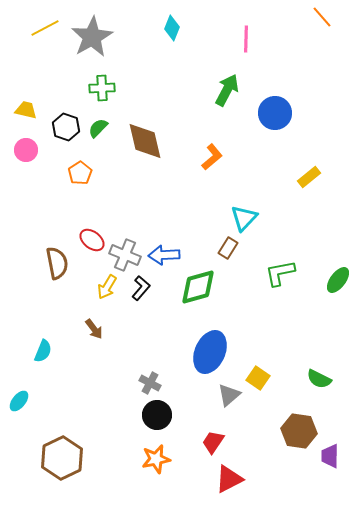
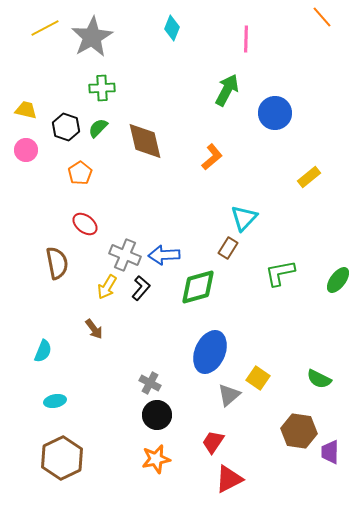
red ellipse at (92, 240): moved 7 px left, 16 px up
cyan ellipse at (19, 401): moved 36 px right; rotated 40 degrees clockwise
purple trapezoid at (330, 456): moved 4 px up
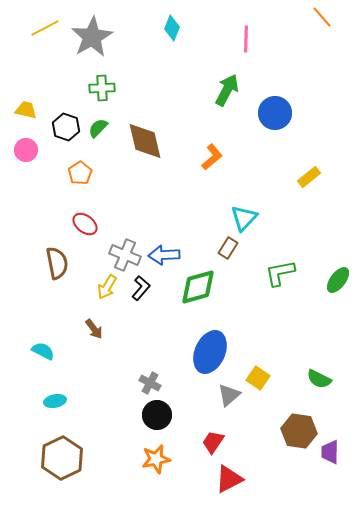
cyan semicircle at (43, 351): rotated 85 degrees counterclockwise
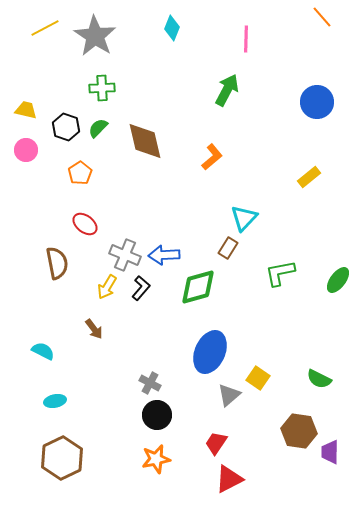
gray star at (92, 37): moved 3 px right, 1 px up; rotated 9 degrees counterclockwise
blue circle at (275, 113): moved 42 px right, 11 px up
red trapezoid at (213, 442): moved 3 px right, 1 px down
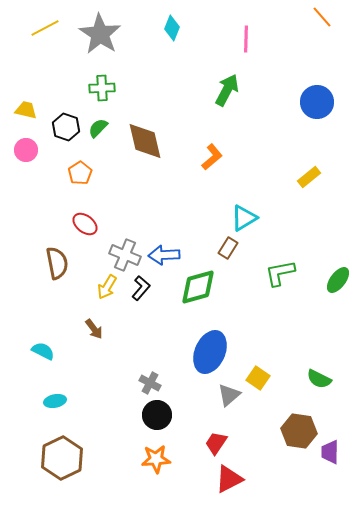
gray star at (95, 36): moved 5 px right, 2 px up
cyan triangle at (244, 218): rotated 16 degrees clockwise
orange star at (156, 459): rotated 8 degrees clockwise
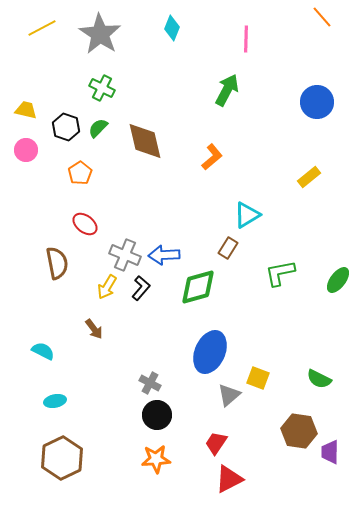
yellow line at (45, 28): moved 3 px left
green cross at (102, 88): rotated 30 degrees clockwise
cyan triangle at (244, 218): moved 3 px right, 3 px up
yellow square at (258, 378): rotated 15 degrees counterclockwise
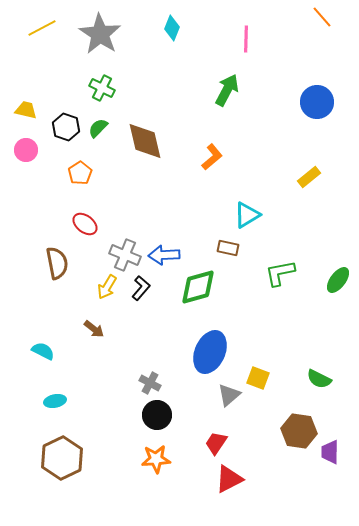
brown rectangle at (228, 248): rotated 70 degrees clockwise
brown arrow at (94, 329): rotated 15 degrees counterclockwise
